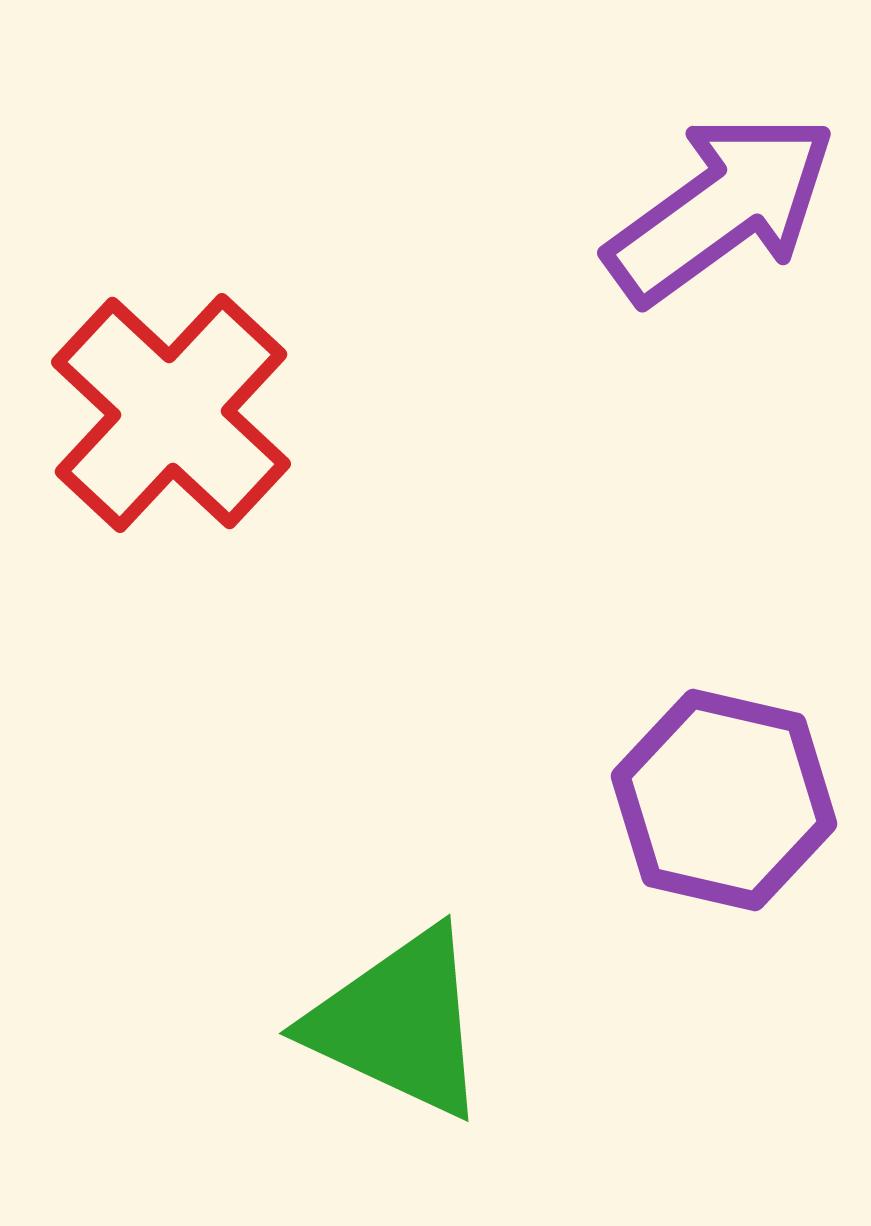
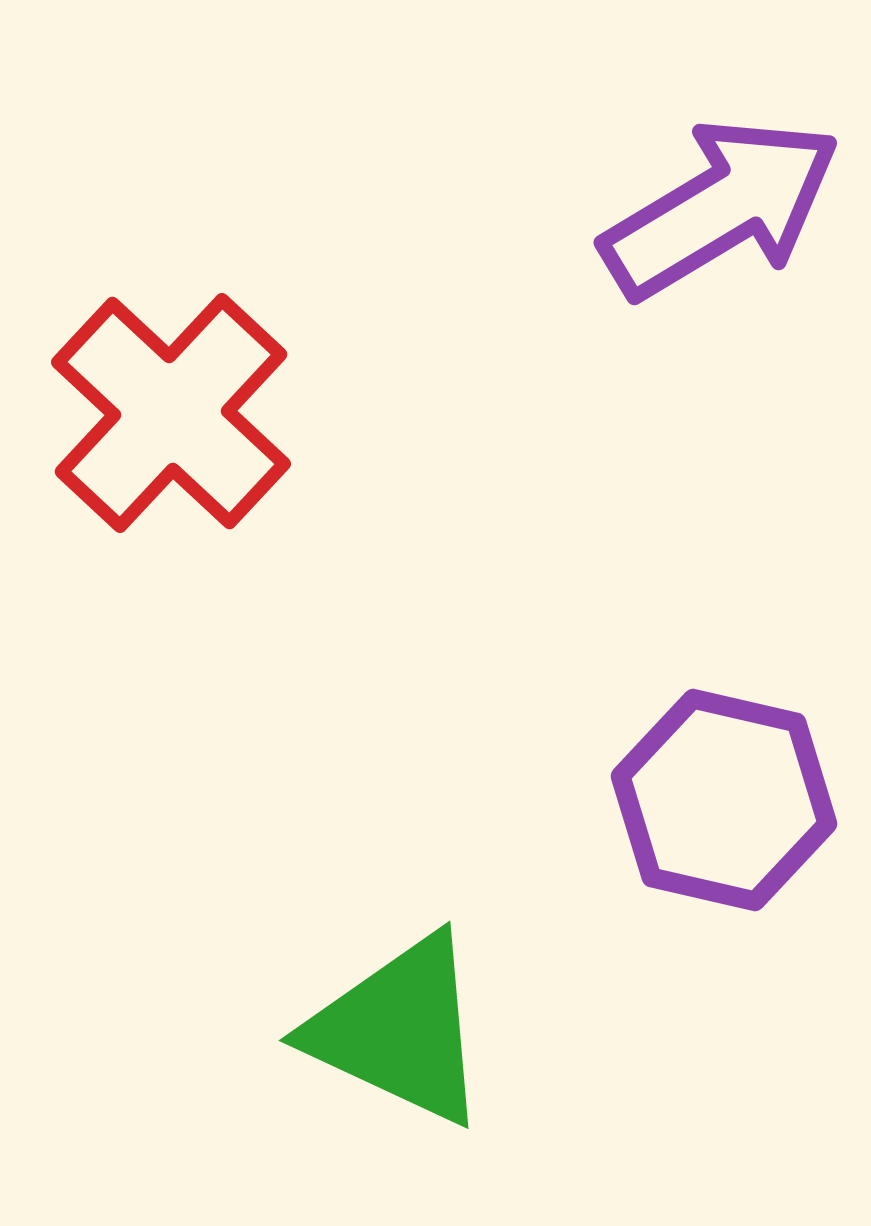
purple arrow: rotated 5 degrees clockwise
green triangle: moved 7 px down
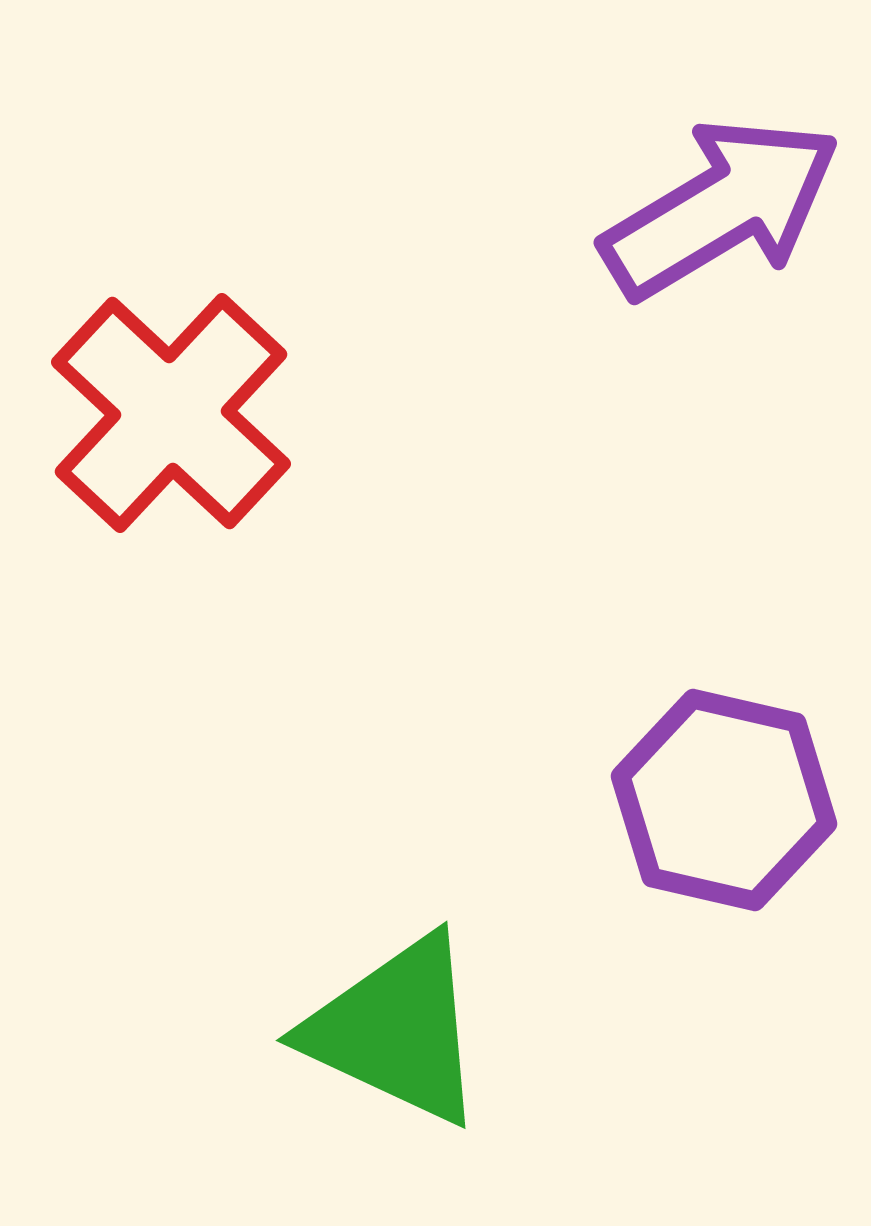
green triangle: moved 3 px left
